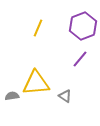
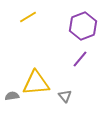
yellow line: moved 10 px left, 11 px up; rotated 36 degrees clockwise
gray triangle: rotated 16 degrees clockwise
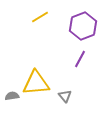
yellow line: moved 12 px right
purple line: rotated 12 degrees counterclockwise
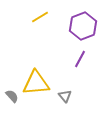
gray semicircle: rotated 56 degrees clockwise
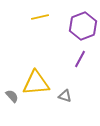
yellow line: rotated 18 degrees clockwise
gray triangle: rotated 32 degrees counterclockwise
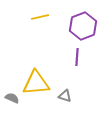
purple line: moved 3 px left, 2 px up; rotated 24 degrees counterclockwise
gray semicircle: moved 2 px down; rotated 24 degrees counterclockwise
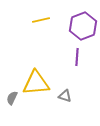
yellow line: moved 1 px right, 3 px down
gray semicircle: rotated 88 degrees counterclockwise
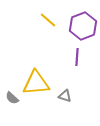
yellow line: moved 7 px right; rotated 54 degrees clockwise
gray semicircle: rotated 72 degrees counterclockwise
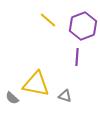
yellow triangle: moved 1 px down; rotated 16 degrees clockwise
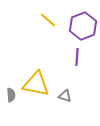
gray semicircle: moved 1 px left, 3 px up; rotated 136 degrees counterclockwise
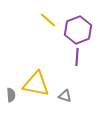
purple hexagon: moved 5 px left, 4 px down
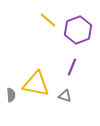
purple line: moved 5 px left, 10 px down; rotated 18 degrees clockwise
